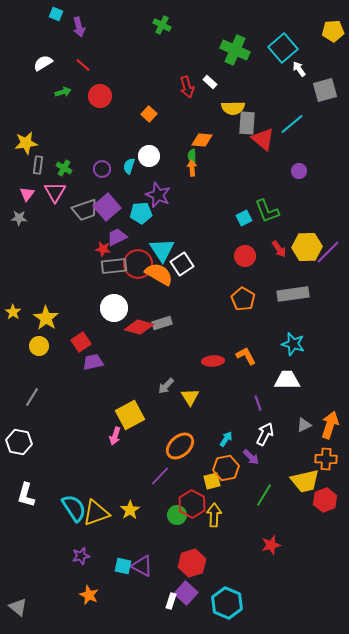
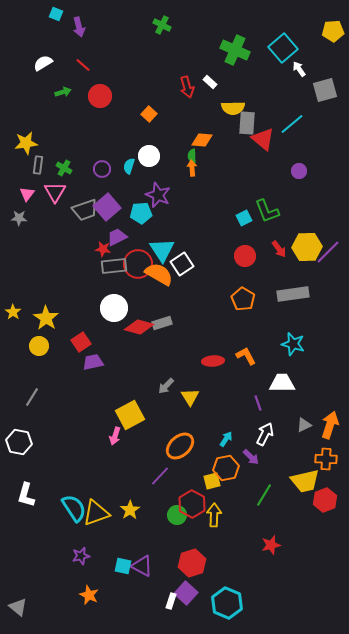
white trapezoid at (287, 380): moved 5 px left, 3 px down
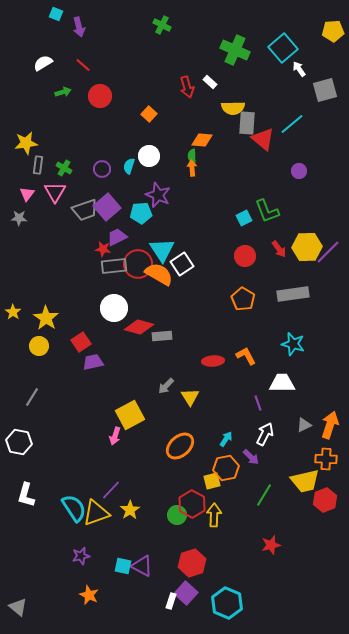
gray rectangle at (162, 323): moved 13 px down; rotated 12 degrees clockwise
purple line at (160, 476): moved 49 px left, 14 px down
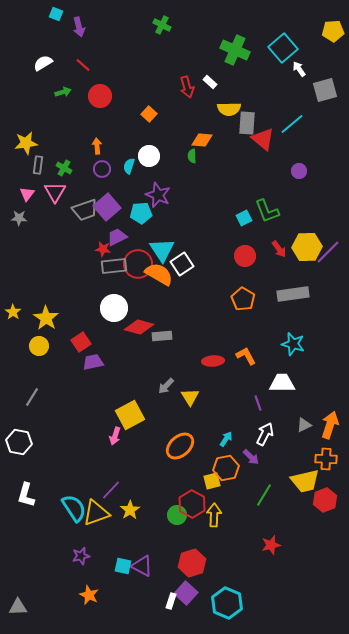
yellow semicircle at (233, 108): moved 4 px left, 1 px down
orange arrow at (192, 168): moved 95 px left, 22 px up
gray triangle at (18, 607): rotated 42 degrees counterclockwise
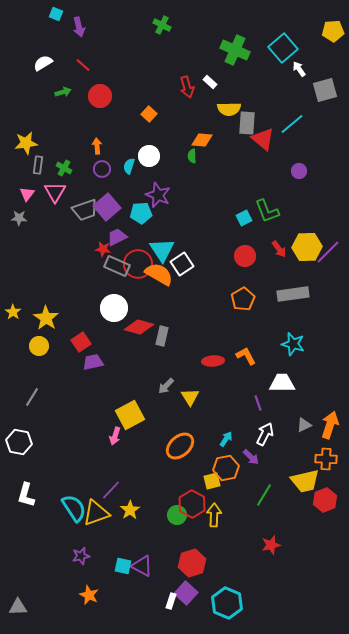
gray rectangle at (114, 266): moved 3 px right; rotated 30 degrees clockwise
orange pentagon at (243, 299): rotated 10 degrees clockwise
gray rectangle at (162, 336): rotated 72 degrees counterclockwise
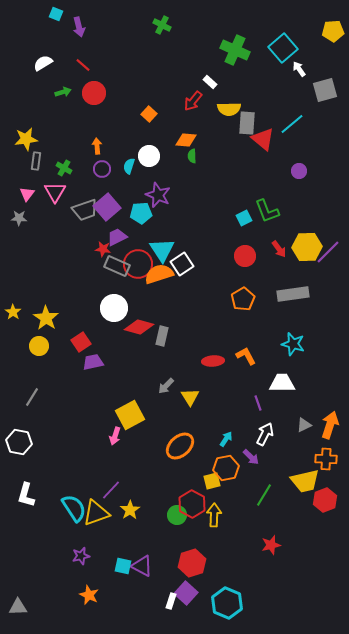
red arrow at (187, 87): moved 6 px right, 14 px down; rotated 55 degrees clockwise
red circle at (100, 96): moved 6 px left, 3 px up
orange diamond at (202, 140): moved 16 px left
yellow star at (26, 143): moved 4 px up
gray rectangle at (38, 165): moved 2 px left, 4 px up
orange semicircle at (159, 274): rotated 48 degrees counterclockwise
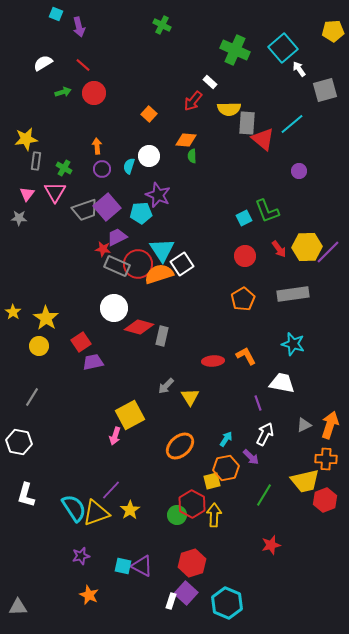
white trapezoid at (282, 383): rotated 12 degrees clockwise
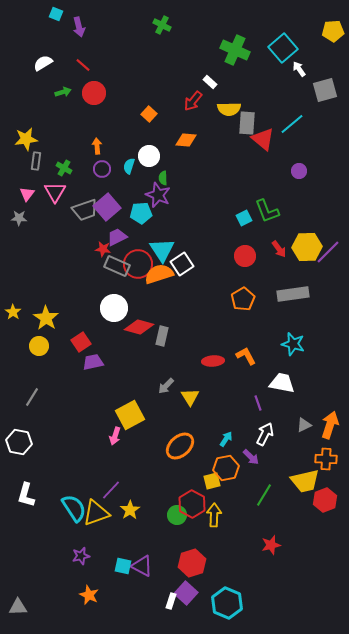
green semicircle at (192, 156): moved 29 px left, 22 px down
